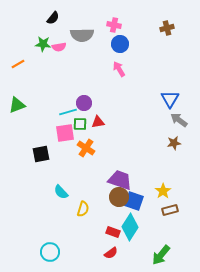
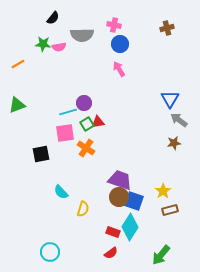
green square: moved 7 px right; rotated 32 degrees counterclockwise
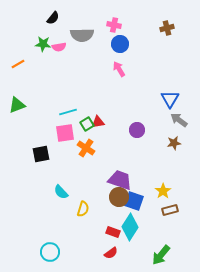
purple circle: moved 53 px right, 27 px down
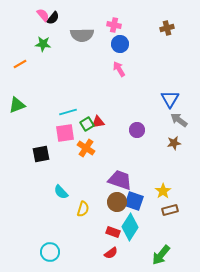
pink semicircle: moved 16 px left, 32 px up; rotated 120 degrees counterclockwise
orange line: moved 2 px right
brown circle: moved 2 px left, 5 px down
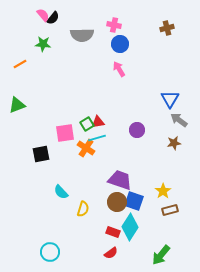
cyan line: moved 29 px right, 26 px down
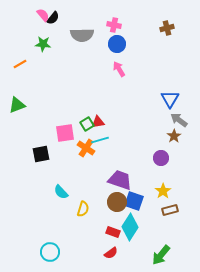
blue circle: moved 3 px left
purple circle: moved 24 px right, 28 px down
cyan line: moved 3 px right, 2 px down
brown star: moved 7 px up; rotated 24 degrees counterclockwise
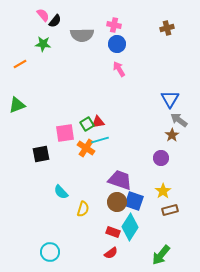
black semicircle: moved 2 px right, 3 px down
brown star: moved 2 px left, 1 px up
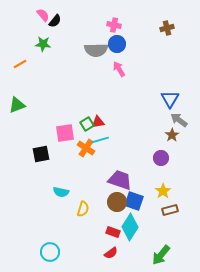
gray semicircle: moved 14 px right, 15 px down
cyan semicircle: rotated 35 degrees counterclockwise
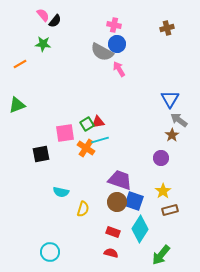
gray semicircle: moved 6 px right, 2 px down; rotated 30 degrees clockwise
cyan diamond: moved 10 px right, 2 px down
red semicircle: rotated 128 degrees counterclockwise
